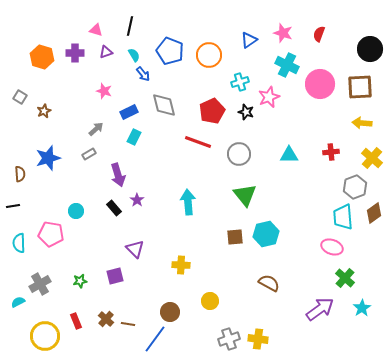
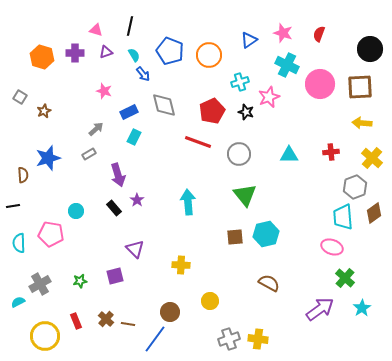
brown semicircle at (20, 174): moved 3 px right, 1 px down
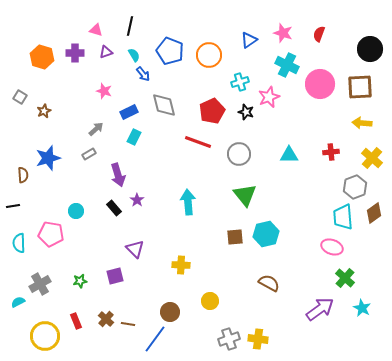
cyan star at (362, 308): rotated 12 degrees counterclockwise
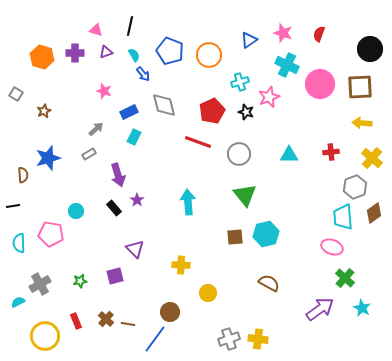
gray square at (20, 97): moved 4 px left, 3 px up
yellow circle at (210, 301): moved 2 px left, 8 px up
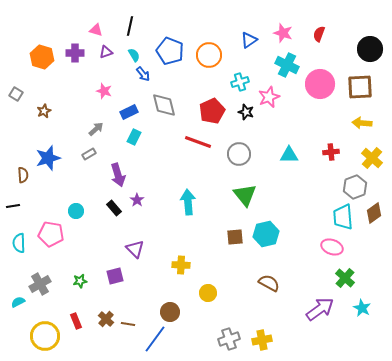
yellow cross at (258, 339): moved 4 px right, 1 px down; rotated 18 degrees counterclockwise
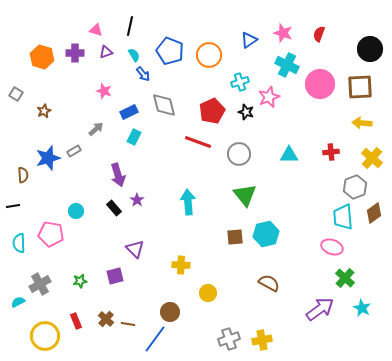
gray rectangle at (89, 154): moved 15 px left, 3 px up
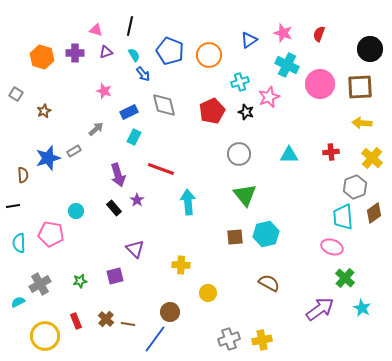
red line at (198, 142): moved 37 px left, 27 px down
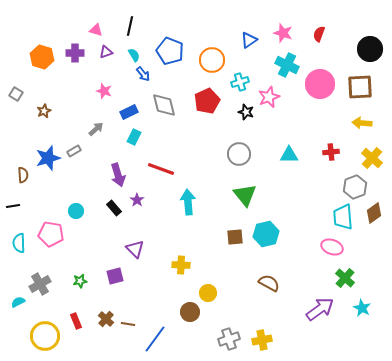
orange circle at (209, 55): moved 3 px right, 5 px down
red pentagon at (212, 111): moved 5 px left, 10 px up
brown circle at (170, 312): moved 20 px right
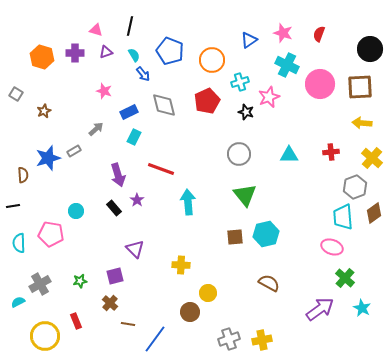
brown cross at (106, 319): moved 4 px right, 16 px up
